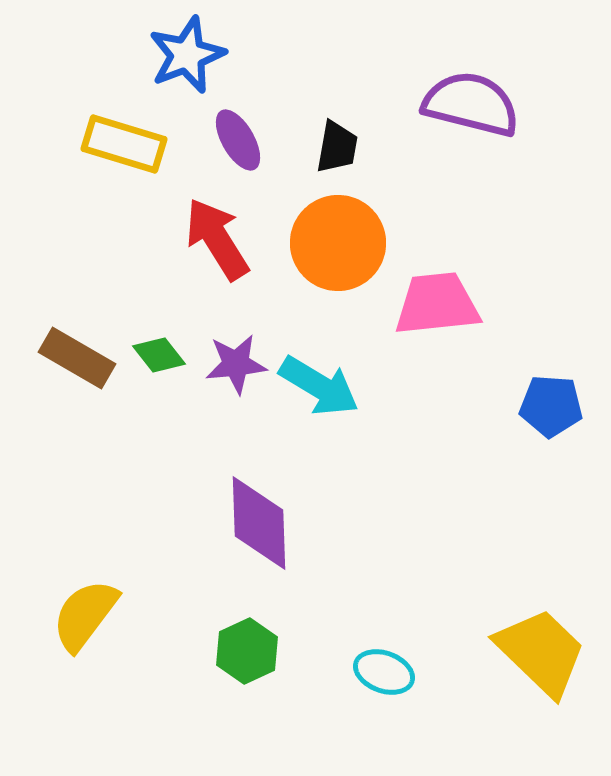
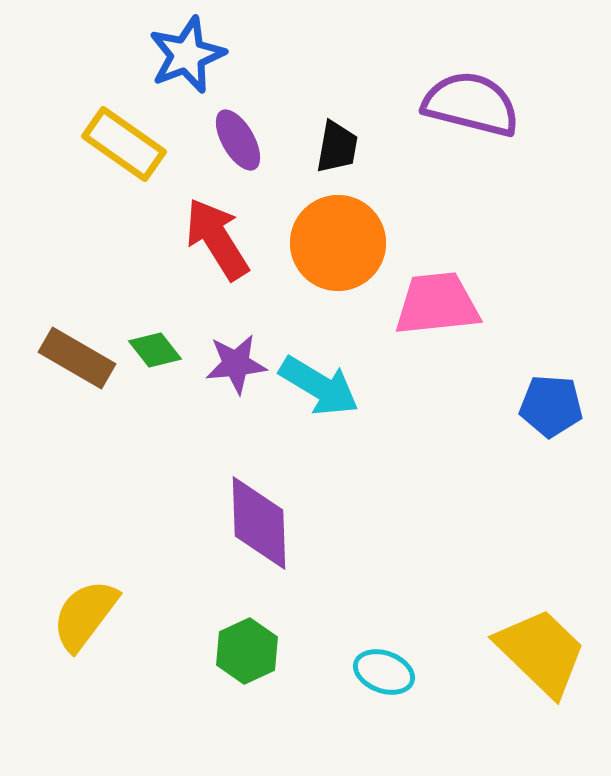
yellow rectangle: rotated 18 degrees clockwise
green diamond: moved 4 px left, 5 px up
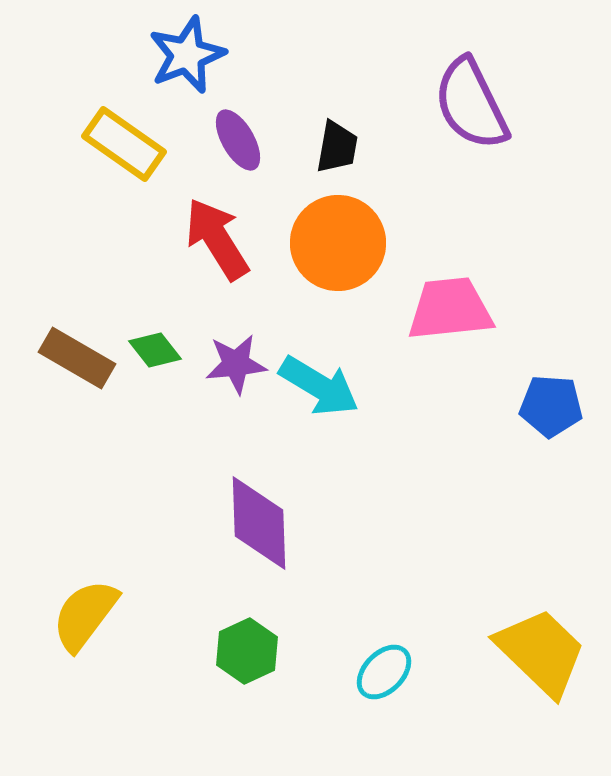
purple semicircle: rotated 130 degrees counterclockwise
pink trapezoid: moved 13 px right, 5 px down
cyan ellipse: rotated 66 degrees counterclockwise
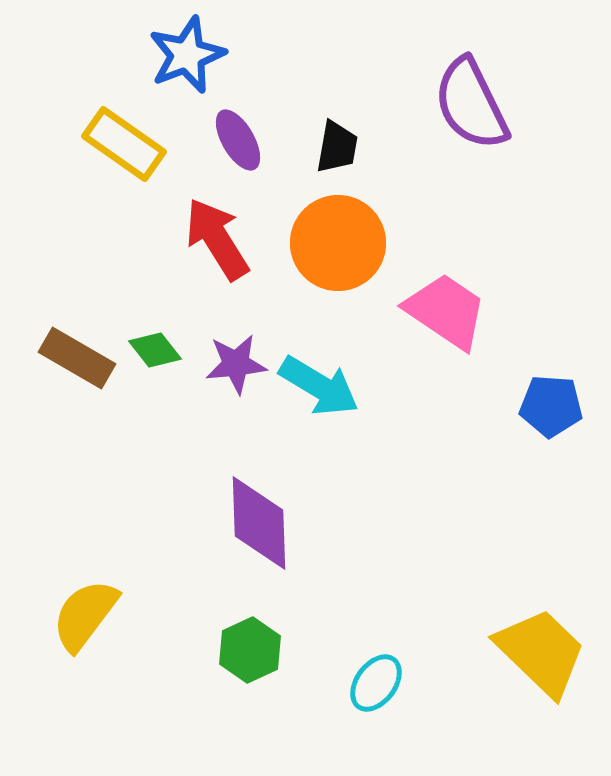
pink trapezoid: moved 4 px left, 2 px down; rotated 40 degrees clockwise
green hexagon: moved 3 px right, 1 px up
cyan ellipse: moved 8 px left, 11 px down; rotated 8 degrees counterclockwise
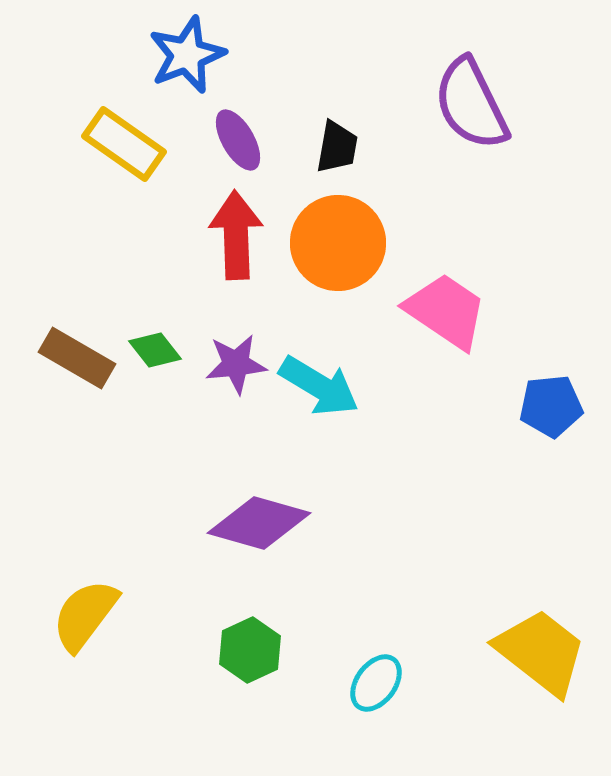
red arrow: moved 19 px right, 4 px up; rotated 30 degrees clockwise
blue pentagon: rotated 10 degrees counterclockwise
purple diamond: rotated 72 degrees counterclockwise
yellow trapezoid: rotated 6 degrees counterclockwise
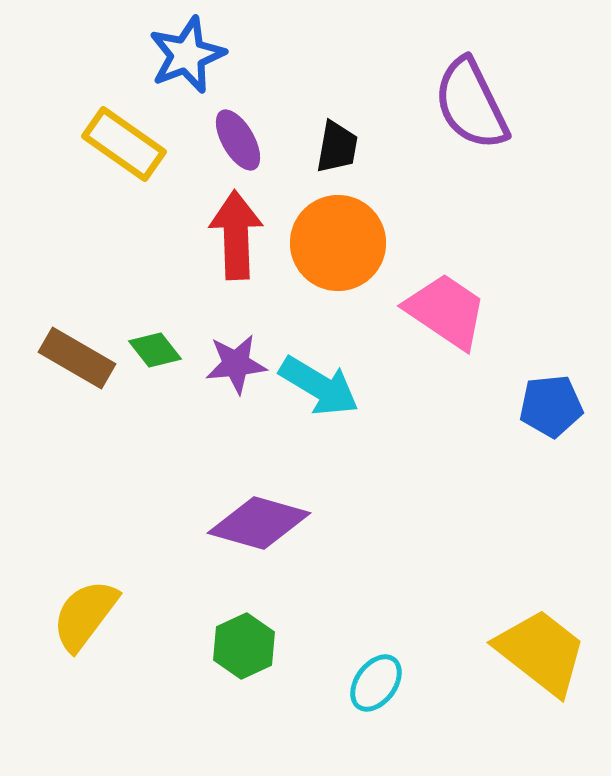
green hexagon: moved 6 px left, 4 px up
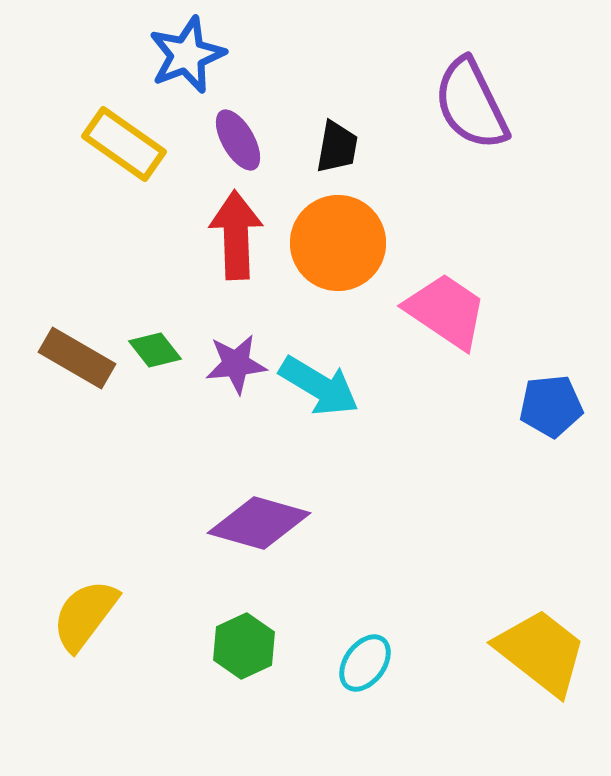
cyan ellipse: moved 11 px left, 20 px up
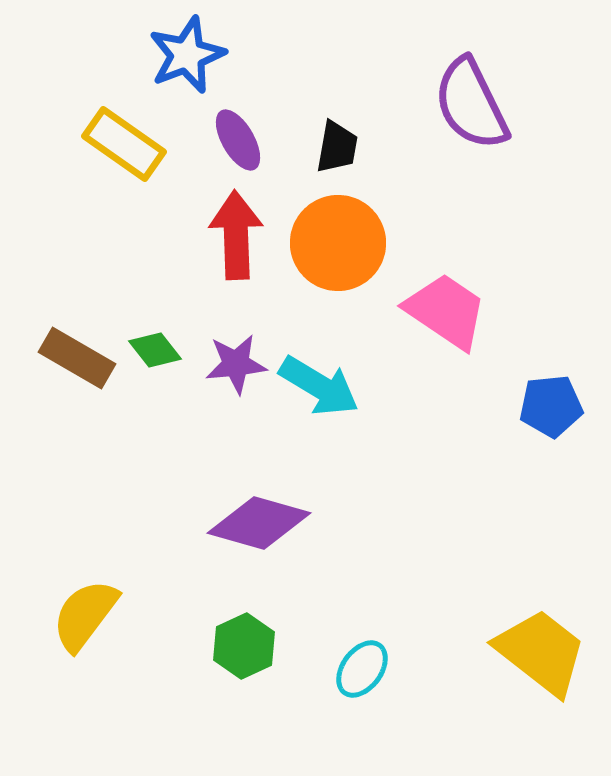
cyan ellipse: moved 3 px left, 6 px down
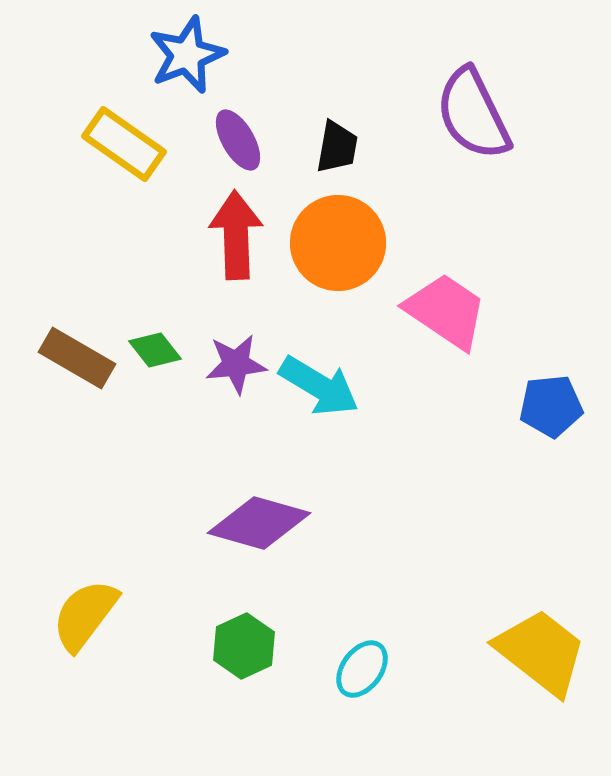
purple semicircle: moved 2 px right, 10 px down
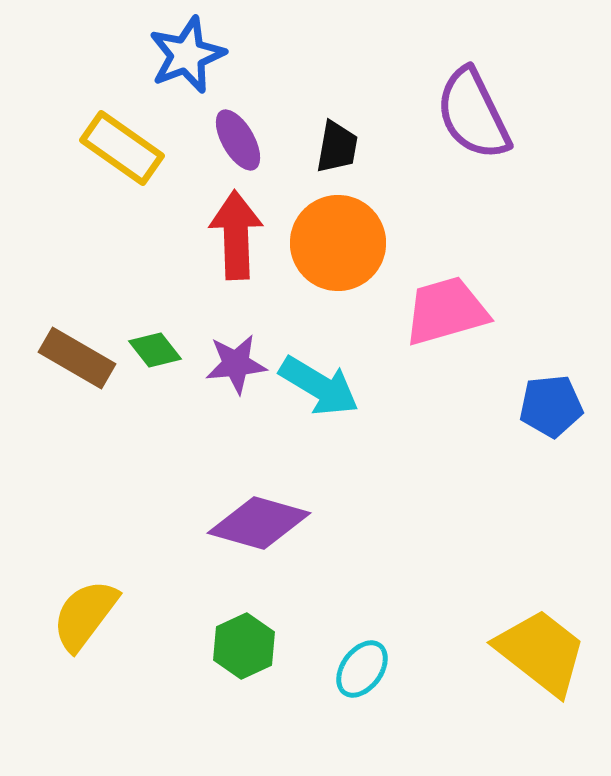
yellow rectangle: moved 2 px left, 4 px down
pink trapezoid: rotated 50 degrees counterclockwise
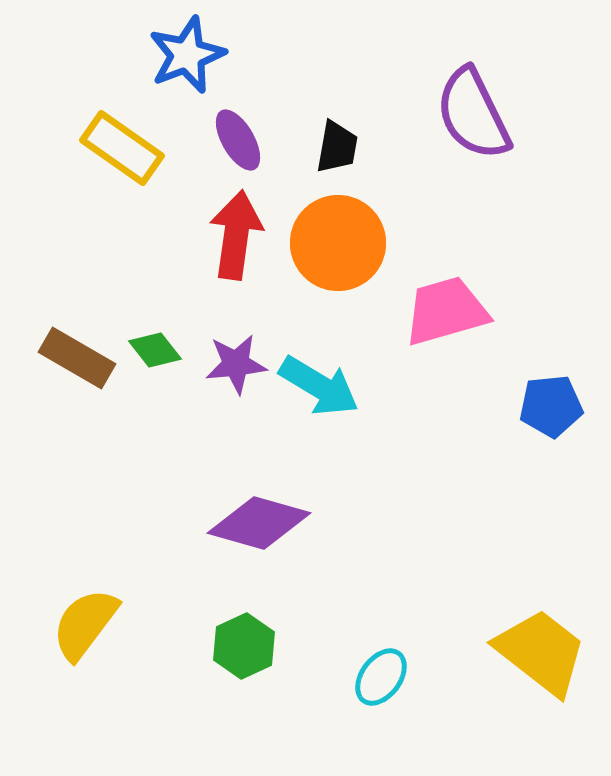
red arrow: rotated 10 degrees clockwise
yellow semicircle: moved 9 px down
cyan ellipse: moved 19 px right, 8 px down
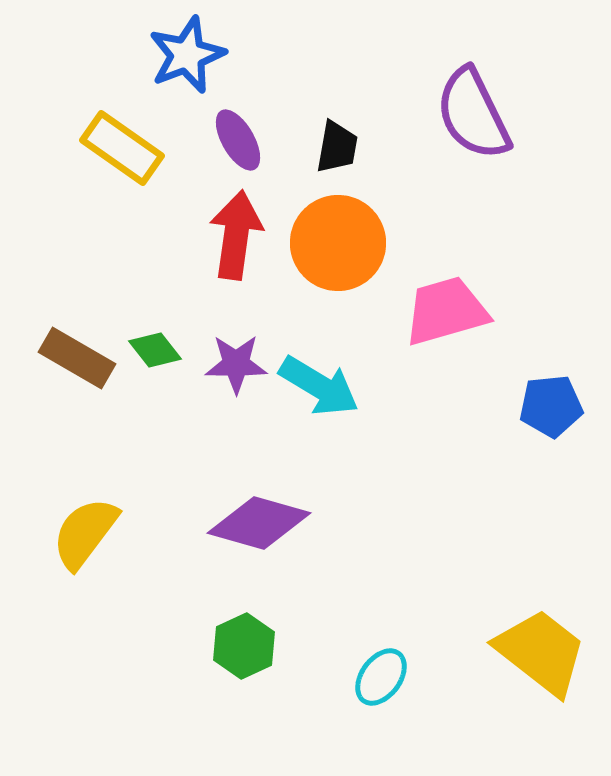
purple star: rotated 6 degrees clockwise
yellow semicircle: moved 91 px up
